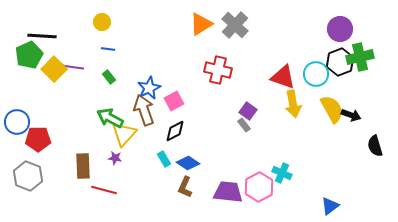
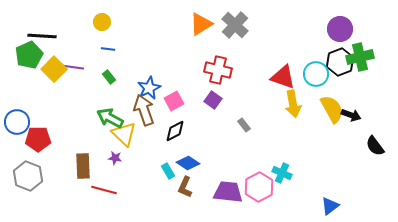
purple square: moved 35 px left, 11 px up
yellow triangle: rotated 28 degrees counterclockwise
black semicircle: rotated 20 degrees counterclockwise
cyan rectangle: moved 4 px right, 12 px down
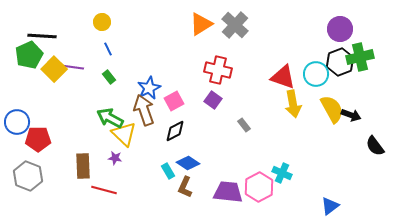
blue line: rotated 56 degrees clockwise
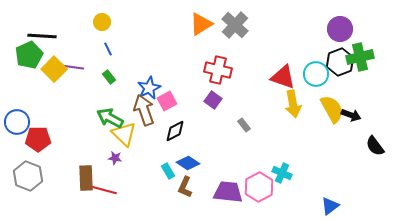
pink square: moved 7 px left
brown rectangle: moved 3 px right, 12 px down
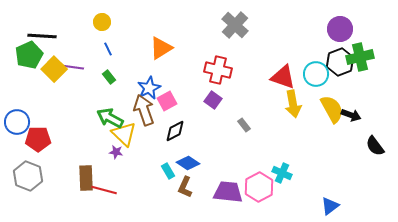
orange triangle: moved 40 px left, 24 px down
purple star: moved 1 px right, 6 px up
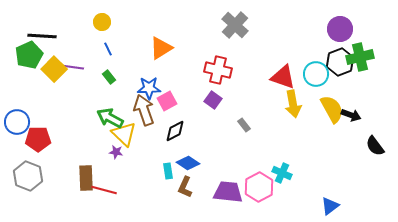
blue star: rotated 25 degrees clockwise
cyan rectangle: rotated 21 degrees clockwise
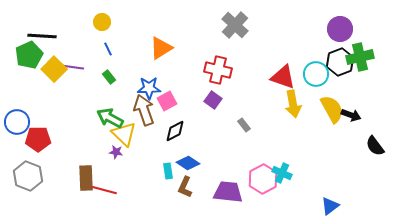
pink hexagon: moved 4 px right, 8 px up
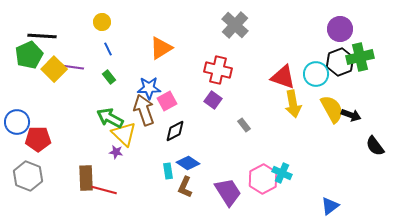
purple trapezoid: rotated 52 degrees clockwise
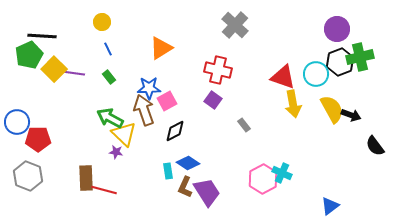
purple circle: moved 3 px left
purple line: moved 1 px right, 6 px down
purple trapezoid: moved 21 px left
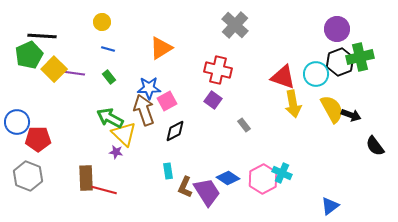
blue line: rotated 48 degrees counterclockwise
blue diamond: moved 40 px right, 15 px down
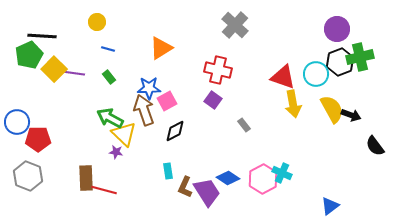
yellow circle: moved 5 px left
